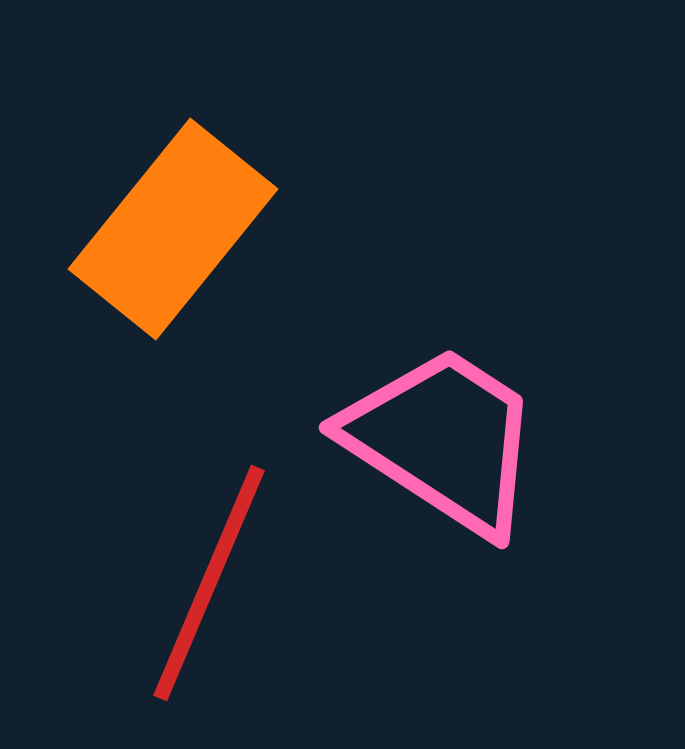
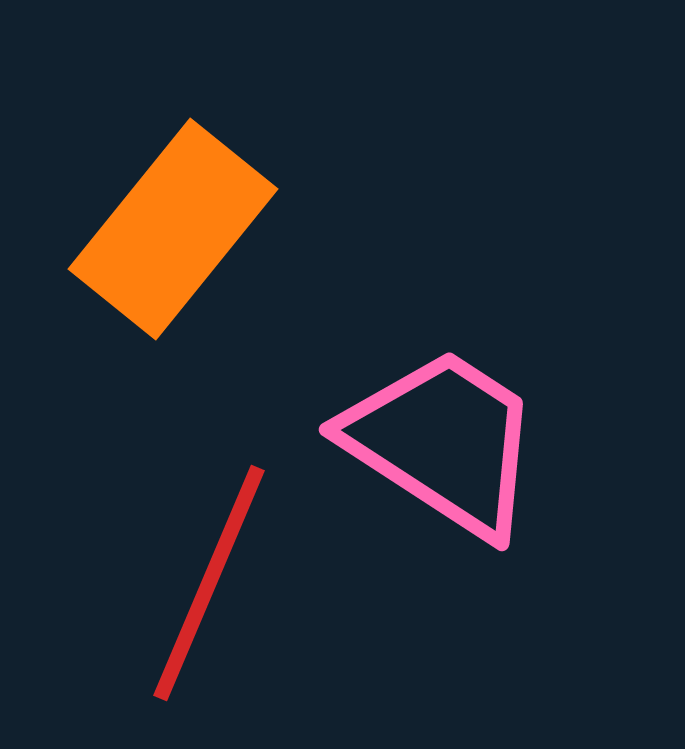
pink trapezoid: moved 2 px down
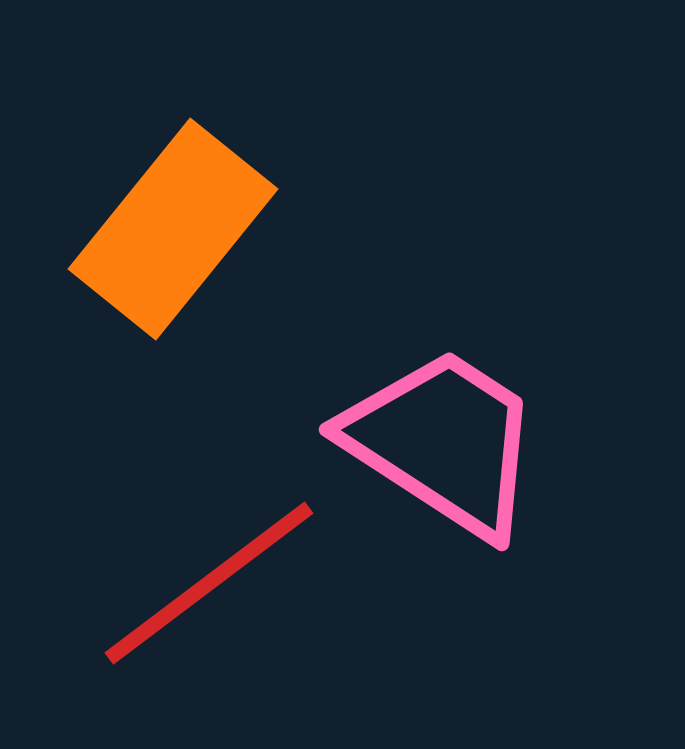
red line: rotated 30 degrees clockwise
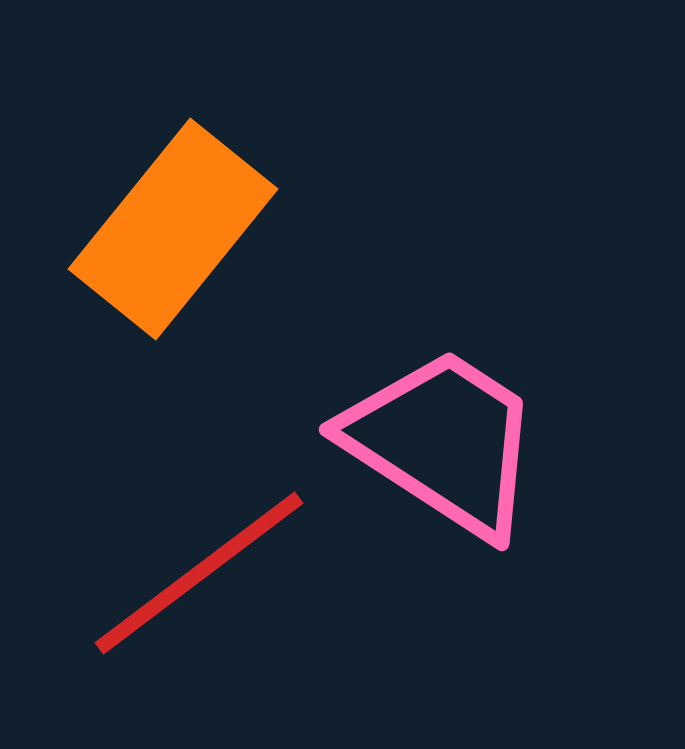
red line: moved 10 px left, 10 px up
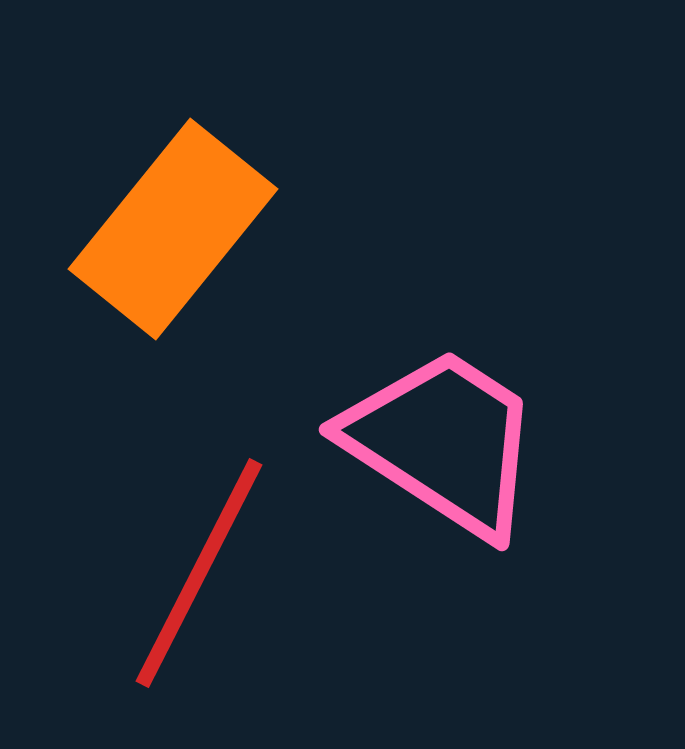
red line: rotated 26 degrees counterclockwise
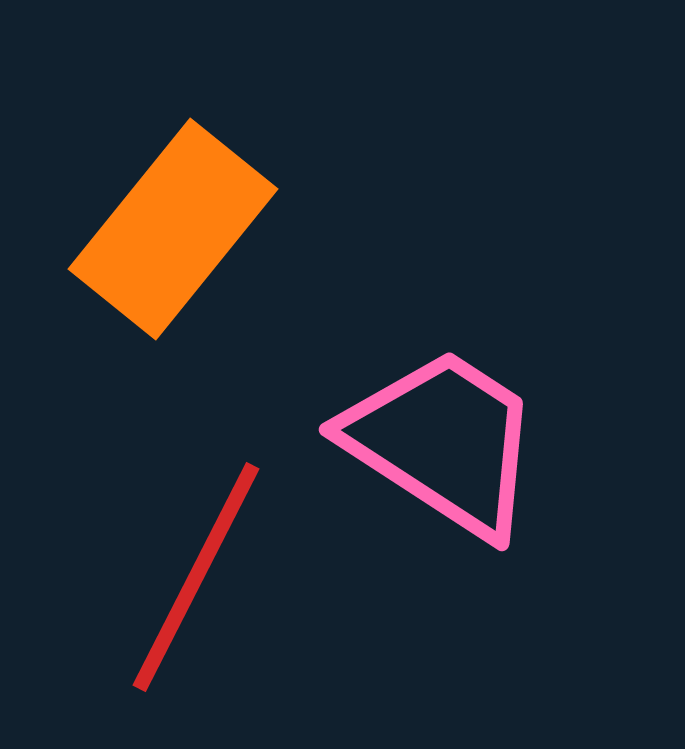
red line: moved 3 px left, 4 px down
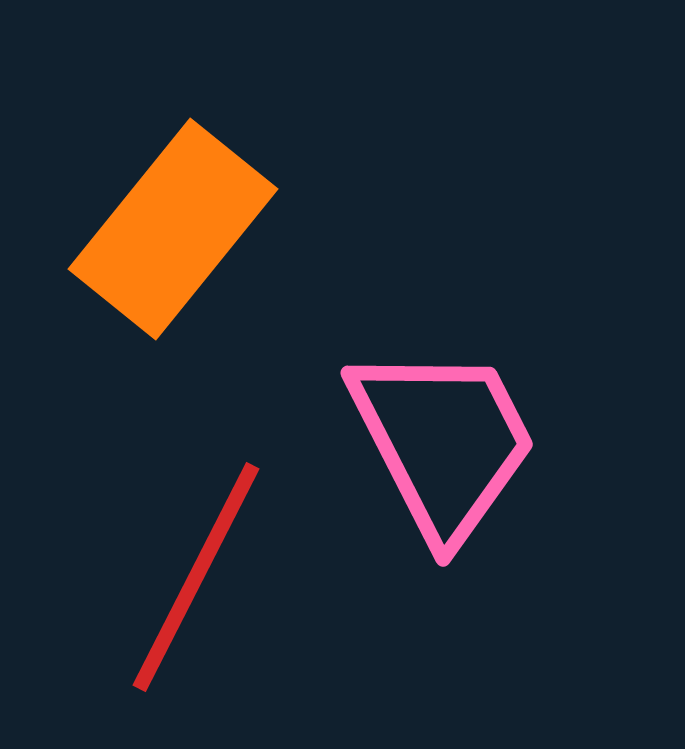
pink trapezoid: rotated 30 degrees clockwise
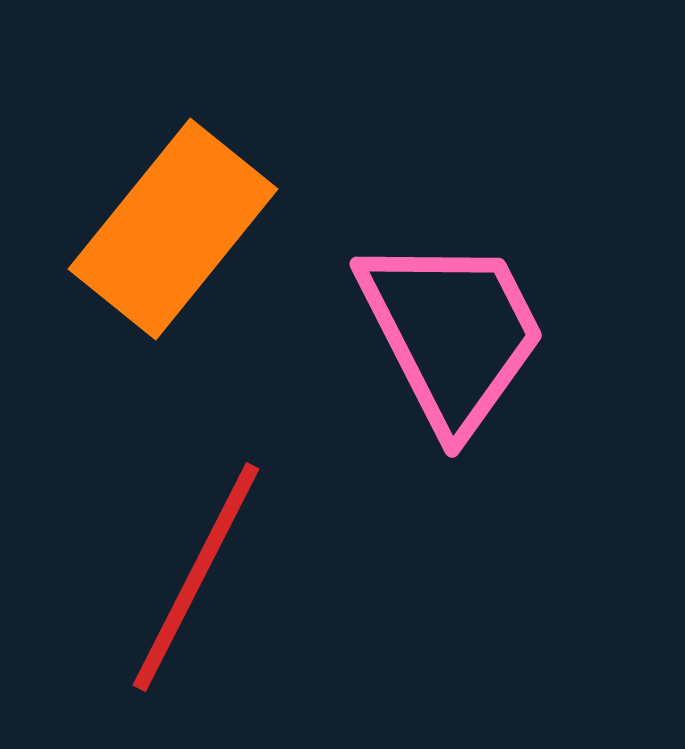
pink trapezoid: moved 9 px right, 109 px up
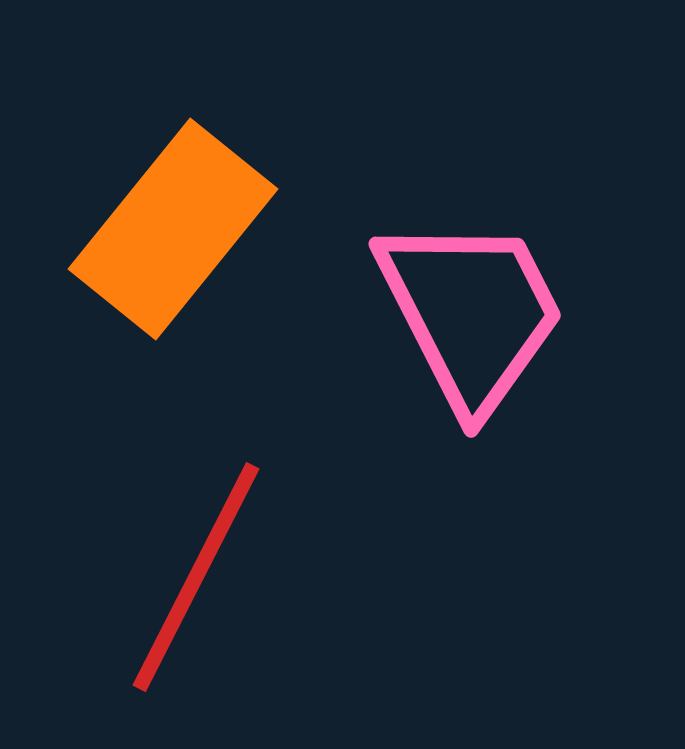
pink trapezoid: moved 19 px right, 20 px up
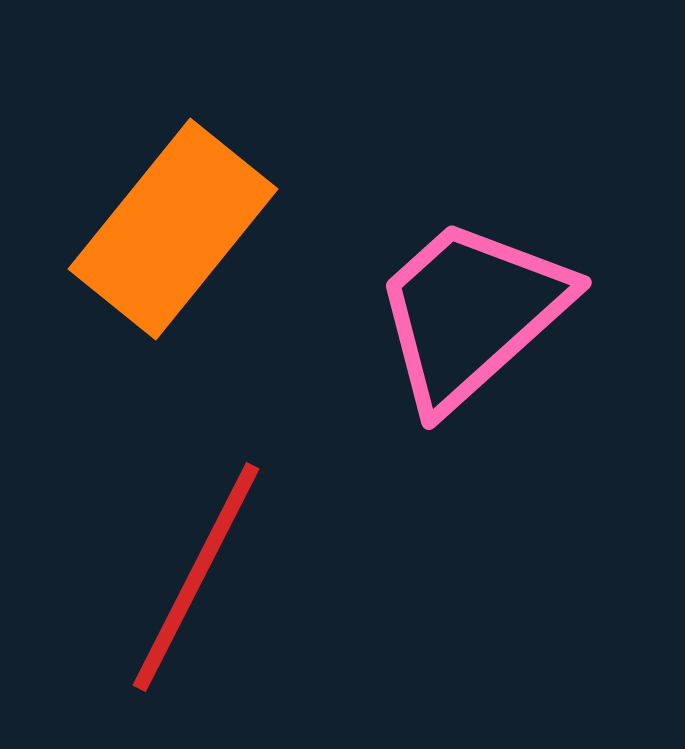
pink trapezoid: rotated 105 degrees counterclockwise
